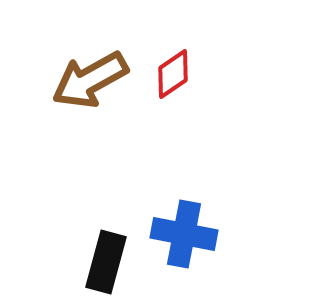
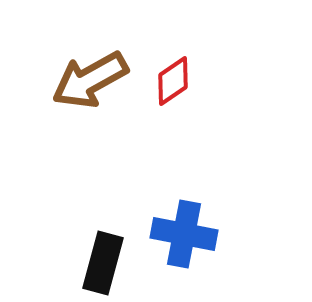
red diamond: moved 7 px down
black rectangle: moved 3 px left, 1 px down
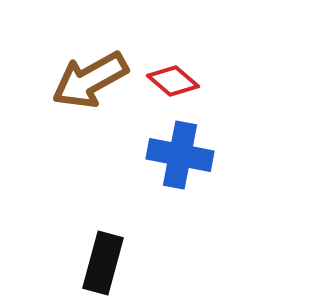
red diamond: rotated 75 degrees clockwise
blue cross: moved 4 px left, 79 px up
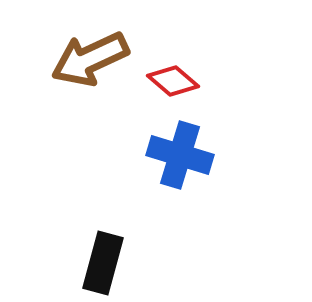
brown arrow: moved 21 px up; rotated 4 degrees clockwise
blue cross: rotated 6 degrees clockwise
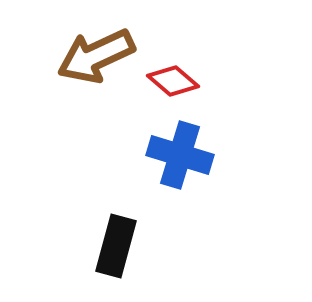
brown arrow: moved 6 px right, 3 px up
black rectangle: moved 13 px right, 17 px up
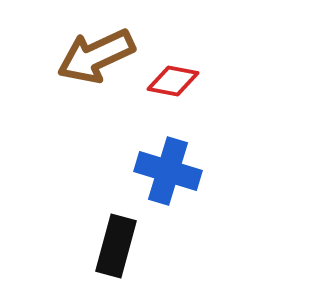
red diamond: rotated 30 degrees counterclockwise
blue cross: moved 12 px left, 16 px down
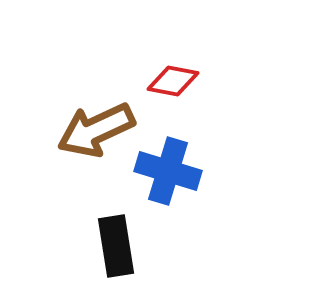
brown arrow: moved 74 px down
black rectangle: rotated 24 degrees counterclockwise
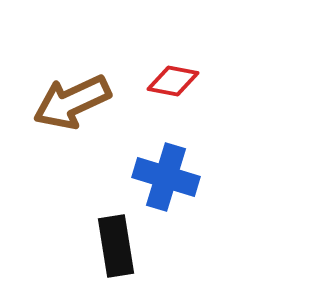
brown arrow: moved 24 px left, 28 px up
blue cross: moved 2 px left, 6 px down
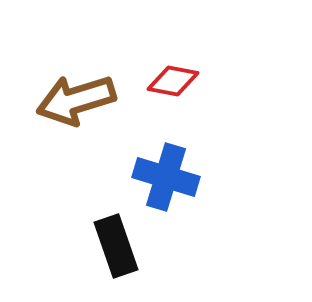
brown arrow: moved 4 px right, 2 px up; rotated 8 degrees clockwise
black rectangle: rotated 10 degrees counterclockwise
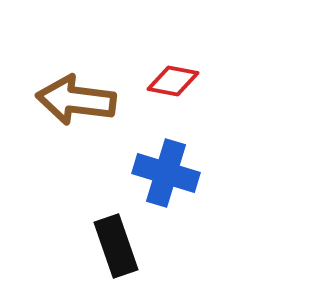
brown arrow: rotated 24 degrees clockwise
blue cross: moved 4 px up
